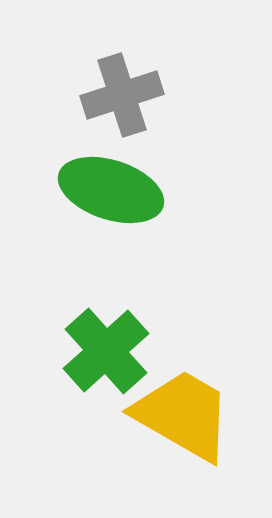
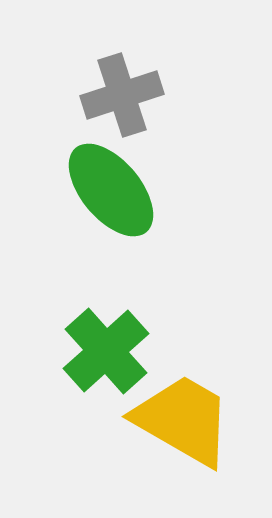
green ellipse: rotated 32 degrees clockwise
yellow trapezoid: moved 5 px down
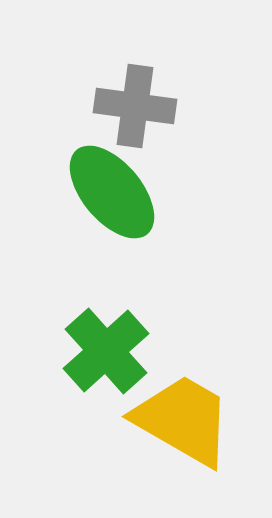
gray cross: moved 13 px right, 11 px down; rotated 26 degrees clockwise
green ellipse: moved 1 px right, 2 px down
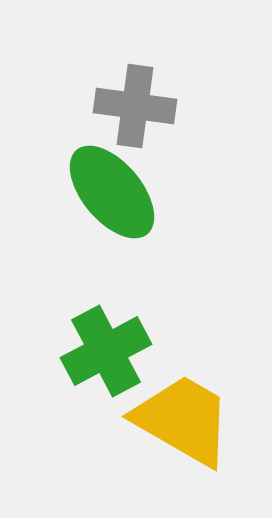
green cross: rotated 14 degrees clockwise
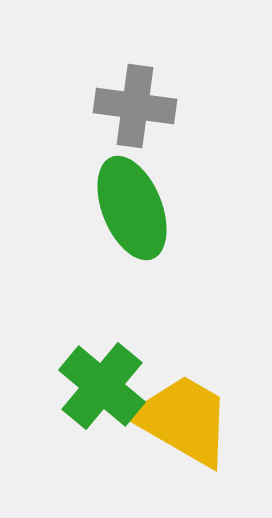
green ellipse: moved 20 px right, 16 px down; rotated 18 degrees clockwise
green cross: moved 4 px left, 35 px down; rotated 22 degrees counterclockwise
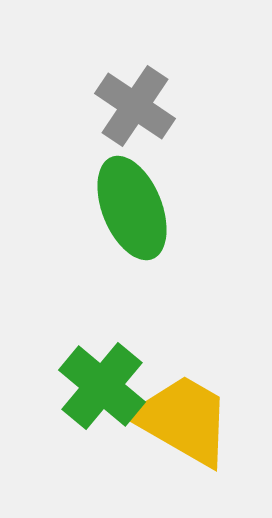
gray cross: rotated 26 degrees clockwise
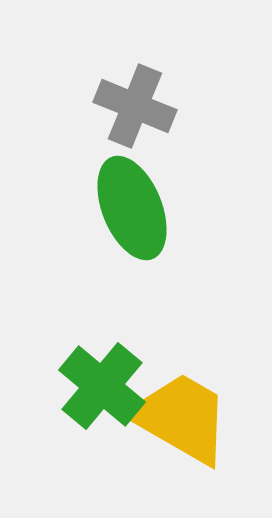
gray cross: rotated 12 degrees counterclockwise
yellow trapezoid: moved 2 px left, 2 px up
